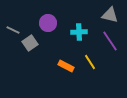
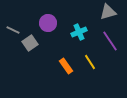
gray triangle: moved 2 px left, 3 px up; rotated 30 degrees counterclockwise
cyan cross: rotated 21 degrees counterclockwise
orange rectangle: rotated 28 degrees clockwise
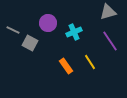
cyan cross: moved 5 px left
gray square: rotated 28 degrees counterclockwise
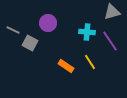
gray triangle: moved 4 px right
cyan cross: moved 13 px right; rotated 28 degrees clockwise
orange rectangle: rotated 21 degrees counterclockwise
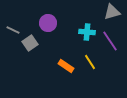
gray square: rotated 28 degrees clockwise
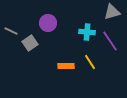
gray line: moved 2 px left, 1 px down
orange rectangle: rotated 35 degrees counterclockwise
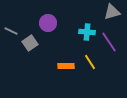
purple line: moved 1 px left, 1 px down
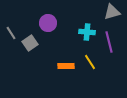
gray line: moved 2 px down; rotated 32 degrees clockwise
purple line: rotated 20 degrees clockwise
